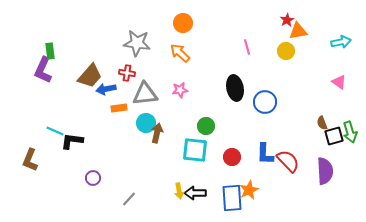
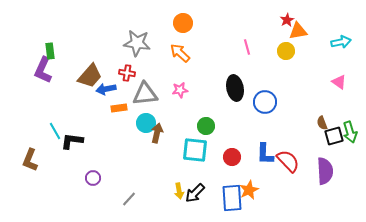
cyan line: rotated 36 degrees clockwise
black arrow: rotated 45 degrees counterclockwise
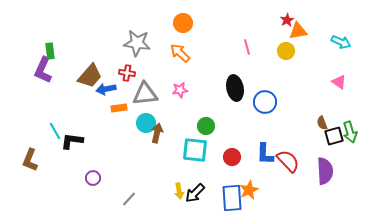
cyan arrow: rotated 36 degrees clockwise
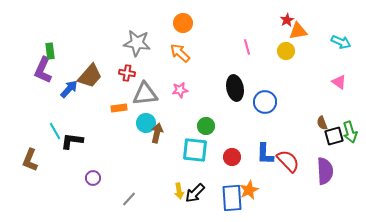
blue arrow: moved 37 px left; rotated 144 degrees clockwise
